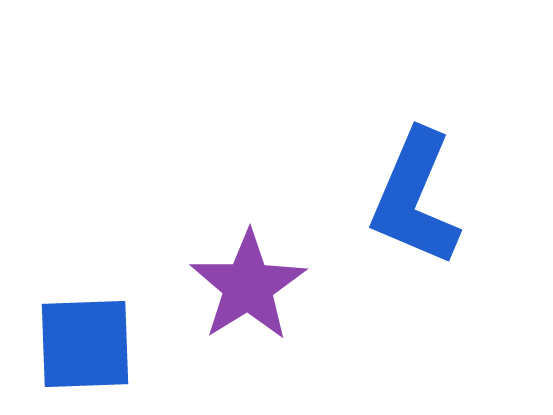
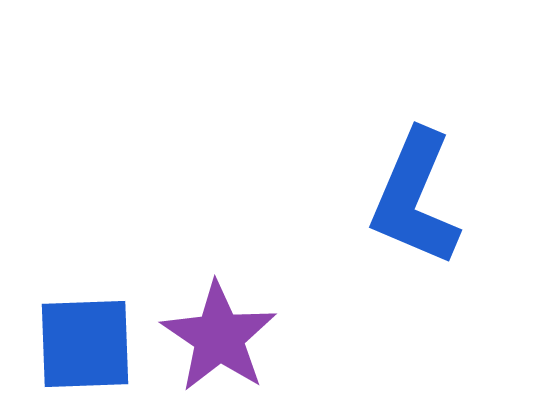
purple star: moved 29 px left, 51 px down; rotated 6 degrees counterclockwise
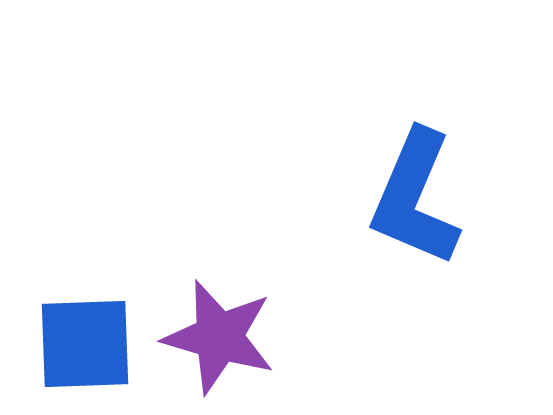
purple star: rotated 18 degrees counterclockwise
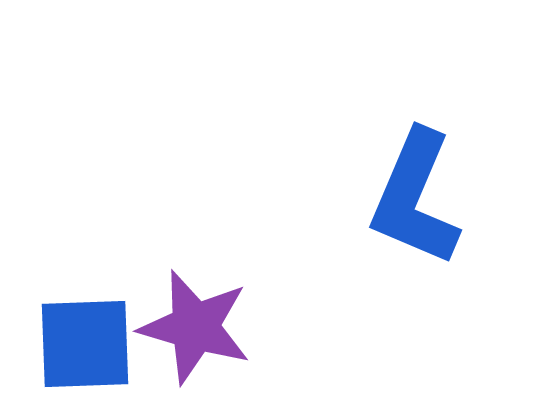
purple star: moved 24 px left, 10 px up
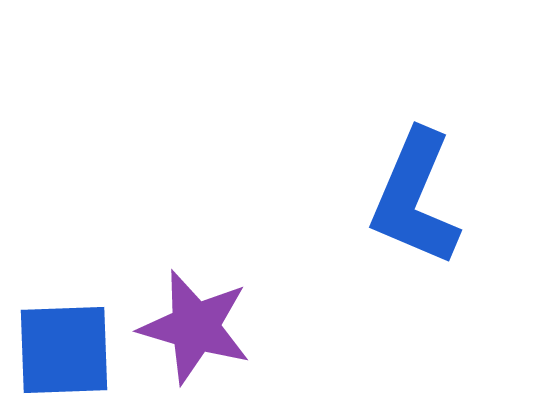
blue square: moved 21 px left, 6 px down
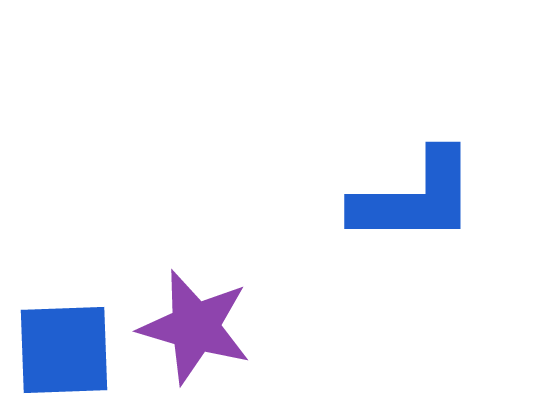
blue L-shape: rotated 113 degrees counterclockwise
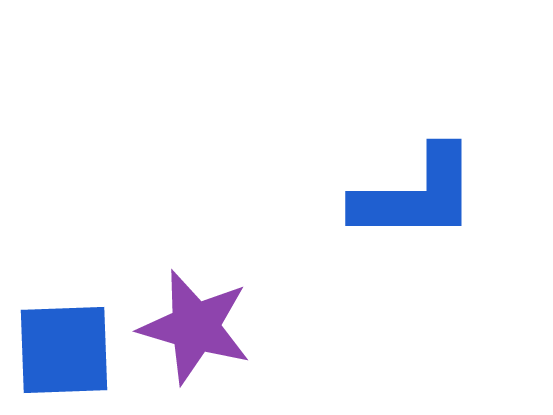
blue L-shape: moved 1 px right, 3 px up
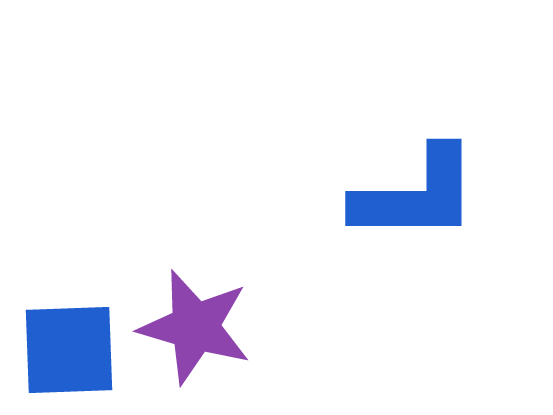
blue square: moved 5 px right
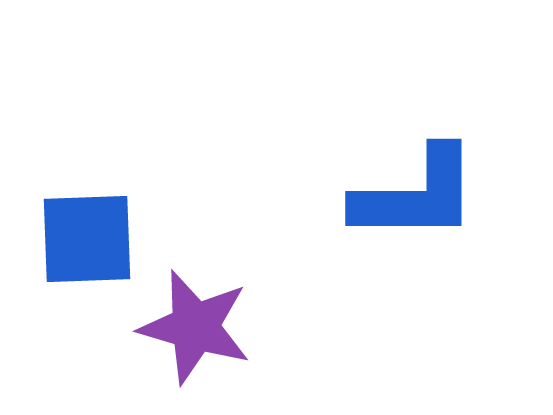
blue square: moved 18 px right, 111 px up
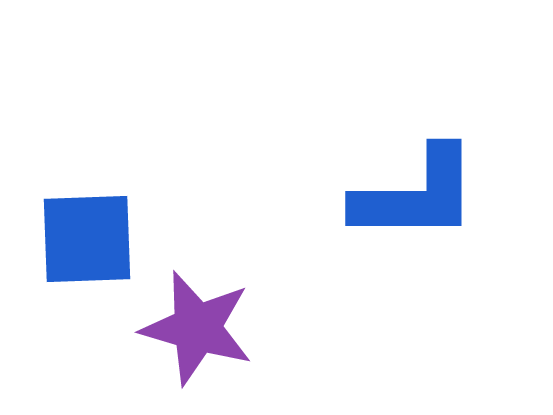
purple star: moved 2 px right, 1 px down
